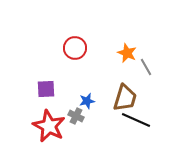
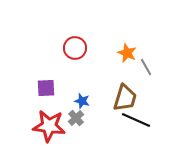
purple square: moved 1 px up
blue star: moved 5 px left; rotated 28 degrees clockwise
gray cross: moved 2 px down; rotated 21 degrees clockwise
red star: rotated 20 degrees counterclockwise
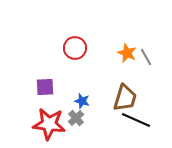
gray line: moved 10 px up
purple square: moved 1 px left, 1 px up
red star: moved 2 px up
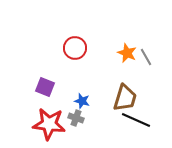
purple square: rotated 24 degrees clockwise
gray cross: rotated 28 degrees counterclockwise
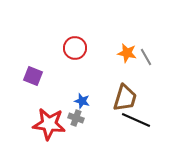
orange star: rotated 12 degrees counterclockwise
purple square: moved 12 px left, 11 px up
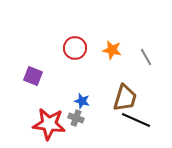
orange star: moved 15 px left, 3 px up
